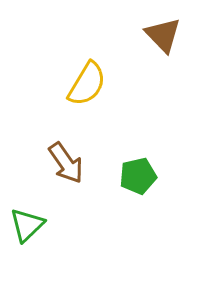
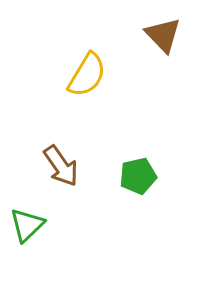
yellow semicircle: moved 9 px up
brown arrow: moved 5 px left, 3 px down
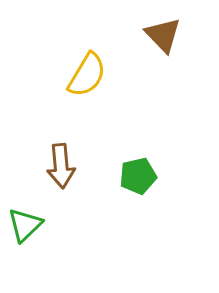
brown arrow: rotated 30 degrees clockwise
green triangle: moved 2 px left
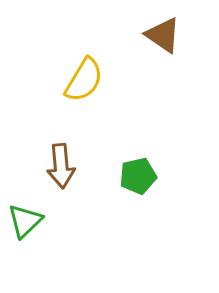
brown triangle: rotated 12 degrees counterclockwise
yellow semicircle: moved 3 px left, 5 px down
green triangle: moved 4 px up
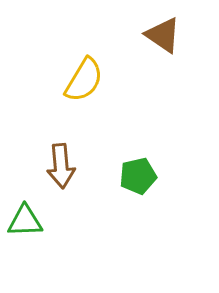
green triangle: rotated 42 degrees clockwise
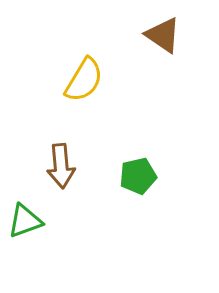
green triangle: rotated 18 degrees counterclockwise
